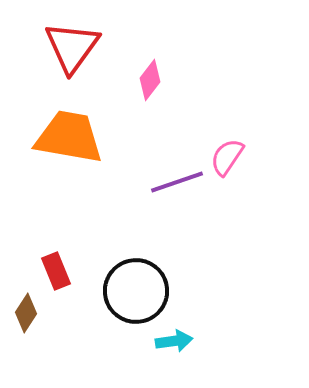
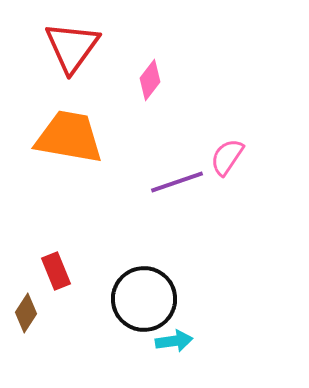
black circle: moved 8 px right, 8 px down
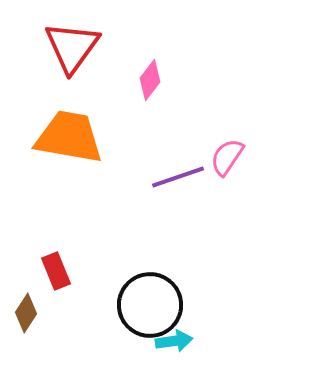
purple line: moved 1 px right, 5 px up
black circle: moved 6 px right, 6 px down
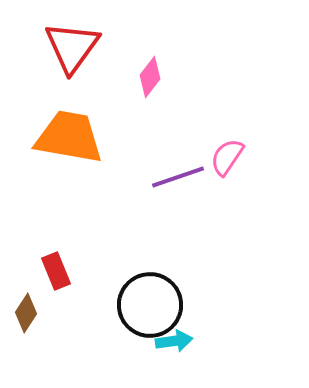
pink diamond: moved 3 px up
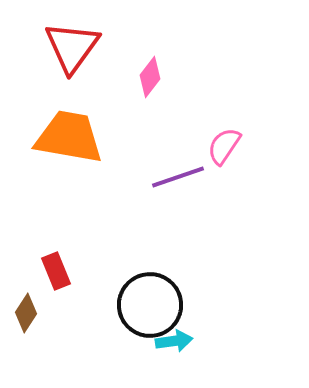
pink semicircle: moved 3 px left, 11 px up
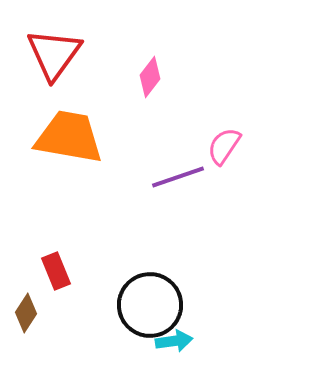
red triangle: moved 18 px left, 7 px down
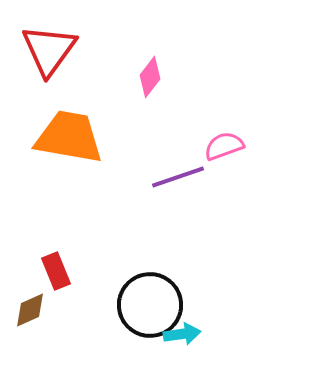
red triangle: moved 5 px left, 4 px up
pink semicircle: rotated 36 degrees clockwise
brown diamond: moved 4 px right, 3 px up; rotated 33 degrees clockwise
cyan arrow: moved 8 px right, 7 px up
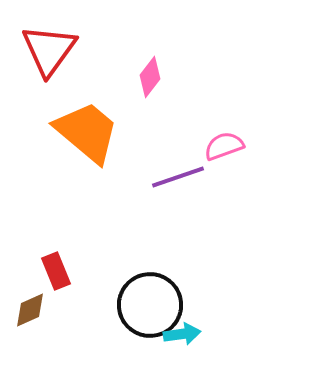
orange trapezoid: moved 18 px right, 5 px up; rotated 30 degrees clockwise
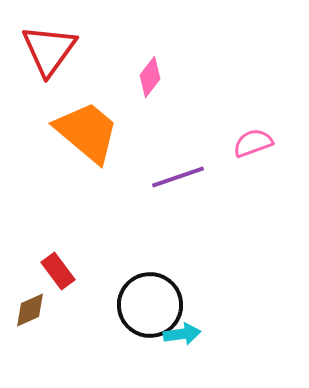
pink semicircle: moved 29 px right, 3 px up
red rectangle: moved 2 px right; rotated 15 degrees counterclockwise
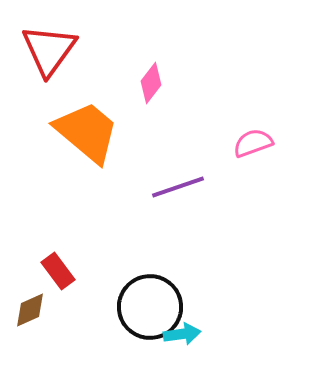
pink diamond: moved 1 px right, 6 px down
purple line: moved 10 px down
black circle: moved 2 px down
